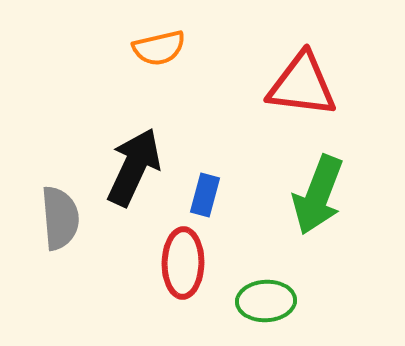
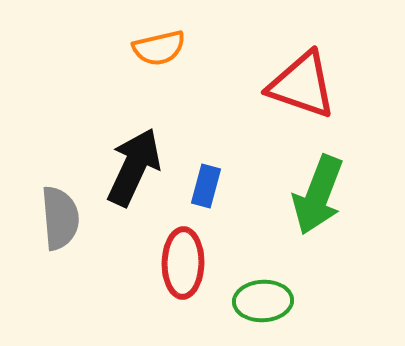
red triangle: rotated 12 degrees clockwise
blue rectangle: moved 1 px right, 9 px up
green ellipse: moved 3 px left
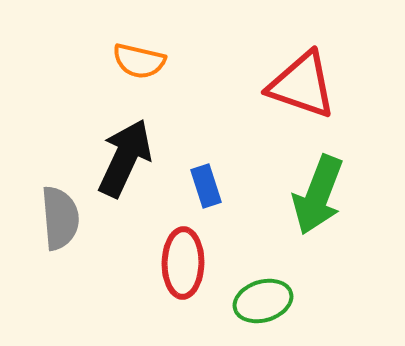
orange semicircle: moved 20 px left, 13 px down; rotated 26 degrees clockwise
black arrow: moved 9 px left, 9 px up
blue rectangle: rotated 33 degrees counterclockwise
green ellipse: rotated 14 degrees counterclockwise
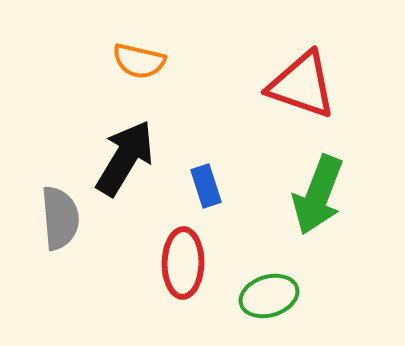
black arrow: rotated 6 degrees clockwise
green ellipse: moved 6 px right, 5 px up
